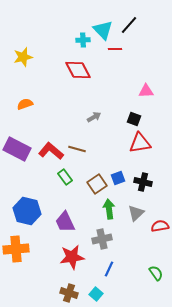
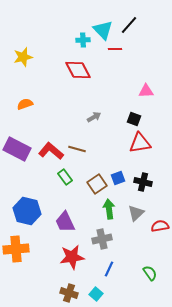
green semicircle: moved 6 px left
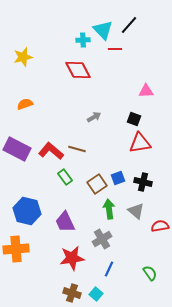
gray triangle: moved 2 px up; rotated 36 degrees counterclockwise
gray cross: rotated 18 degrees counterclockwise
red star: moved 1 px down
brown cross: moved 3 px right
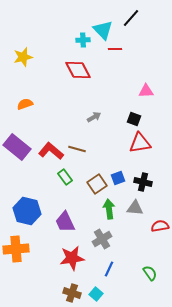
black line: moved 2 px right, 7 px up
purple rectangle: moved 2 px up; rotated 12 degrees clockwise
gray triangle: moved 1 px left, 3 px up; rotated 36 degrees counterclockwise
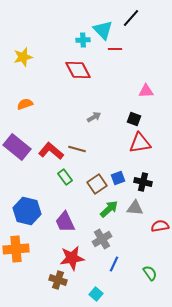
green arrow: rotated 54 degrees clockwise
blue line: moved 5 px right, 5 px up
brown cross: moved 14 px left, 13 px up
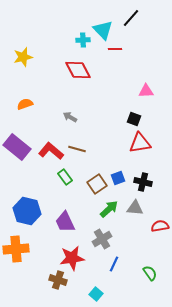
gray arrow: moved 24 px left; rotated 120 degrees counterclockwise
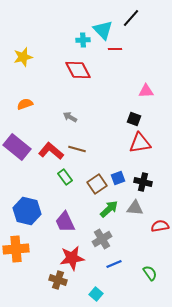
blue line: rotated 42 degrees clockwise
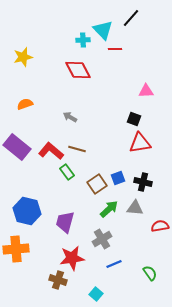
green rectangle: moved 2 px right, 5 px up
purple trapezoid: rotated 40 degrees clockwise
